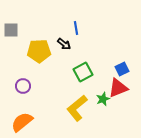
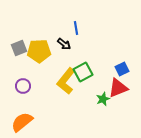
gray square: moved 8 px right, 18 px down; rotated 21 degrees counterclockwise
yellow L-shape: moved 11 px left, 27 px up; rotated 12 degrees counterclockwise
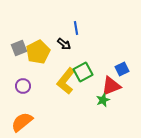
yellow pentagon: moved 1 px left, 1 px down; rotated 25 degrees counterclockwise
red triangle: moved 7 px left, 2 px up
green star: moved 1 px down
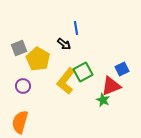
yellow pentagon: moved 7 px down; rotated 15 degrees counterclockwise
green star: rotated 24 degrees counterclockwise
orange semicircle: moved 2 px left; rotated 35 degrees counterclockwise
